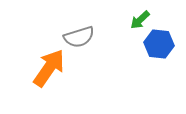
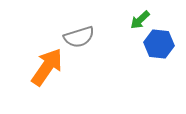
orange arrow: moved 2 px left, 1 px up
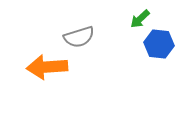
green arrow: moved 1 px up
orange arrow: rotated 129 degrees counterclockwise
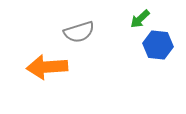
gray semicircle: moved 5 px up
blue hexagon: moved 1 px left, 1 px down
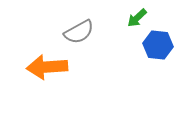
green arrow: moved 3 px left, 1 px up
gray semicircle: rotated 12 degrees counterclockwise
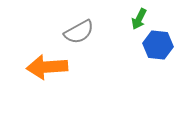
green arrow: moved 2 px right, 1 px down; rotated 20 degrees counterclockwise
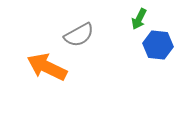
gray semicircle: moved 3 px down
orange arrow: rotated 30 degrees clockwise
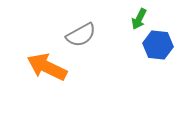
gray semicircle: moved 2 px right
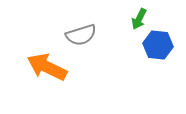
gray semicircle: rotated 12 degrees clockwise
